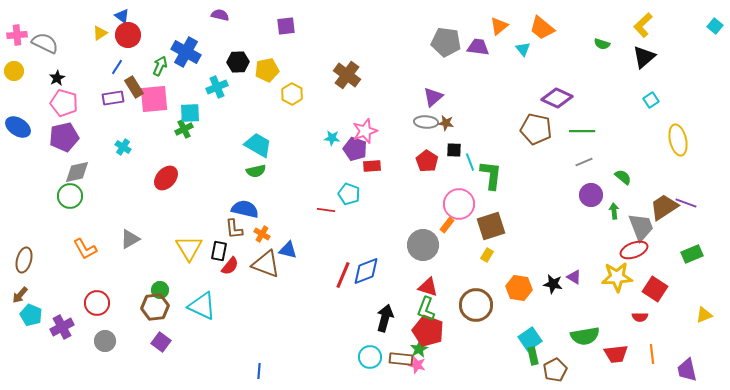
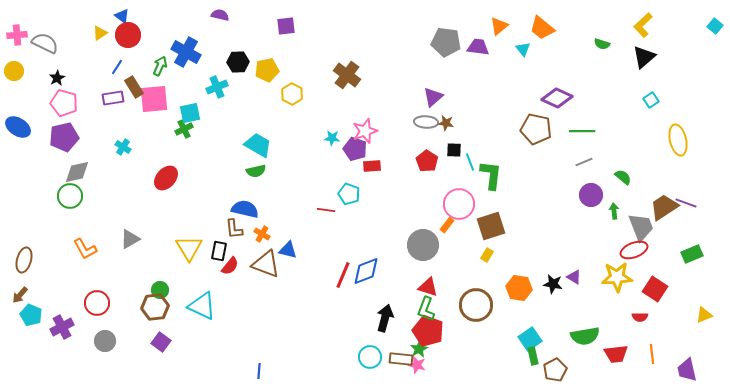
cyan square at (190, 113): rotated 10 degrees counterclockwise
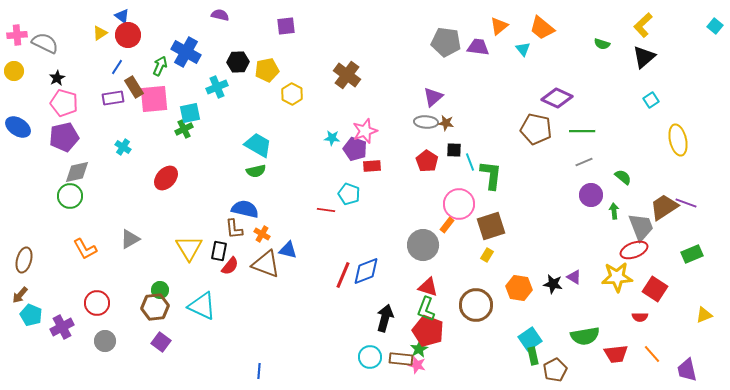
orange line at (652, 354): rotated 36 degrees counterclockwise
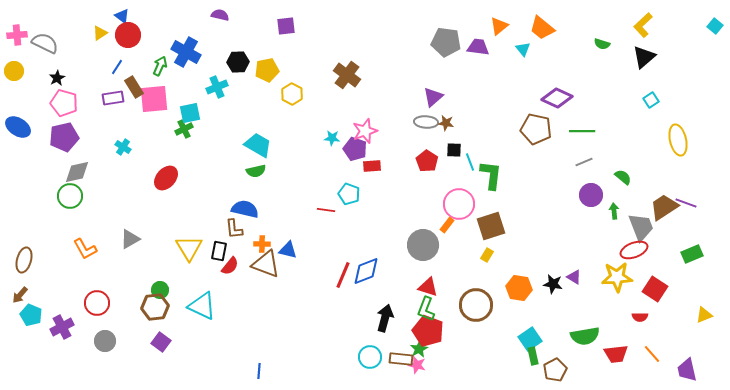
orange cross at (262, 234): moved 10 px down; rotated 28 degrees counterclockwise
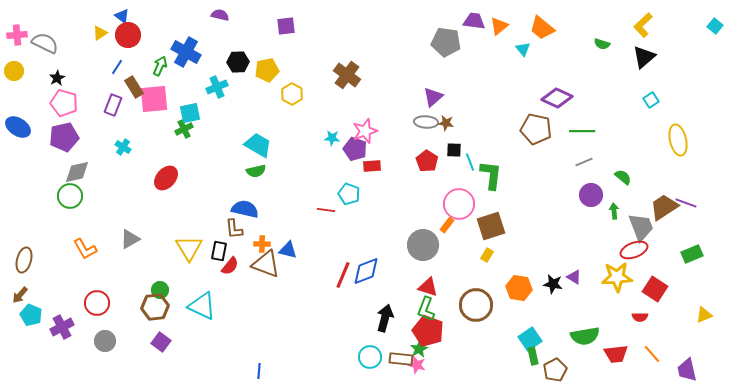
purple trapezoid at (478, 47): moved 4 px left, 26 px up
purple rectangle at (113, 98): moved 7 px down; rotated 60 degrees counterclockwise
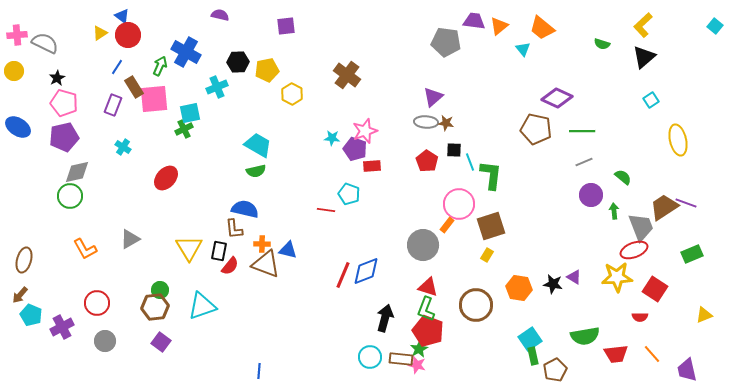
cyan triangle at (202, 306): rotated 44 degrees counterclockwise
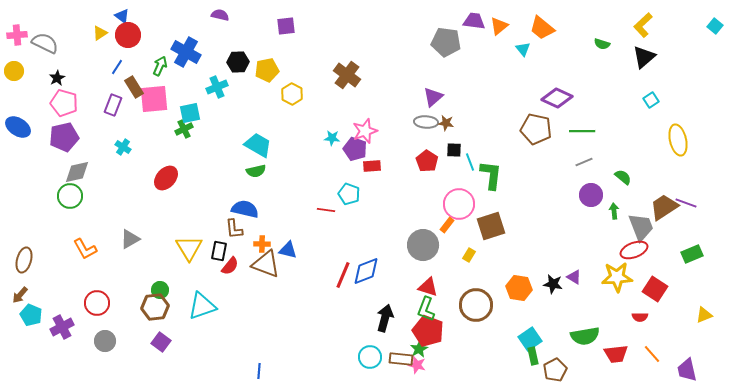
yellow rectangle at (487, 255): moved 18 px left
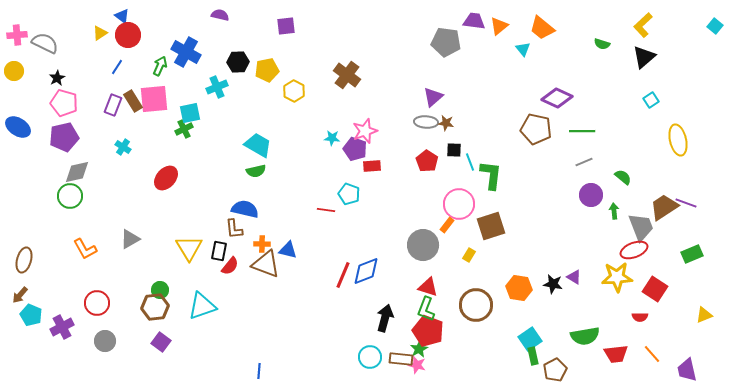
brown rectangle at (134, 87): moved 1 px left, 14 px down
yellow hexagon at (292, 94): moved 2 px right, 3 px up
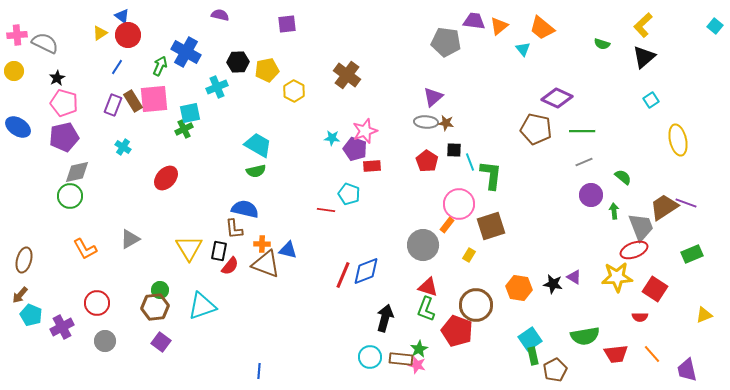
purple square at (286, 26): moved 1 px right, 2 px up
red pentagon at (428, 331): moved 29 px right
